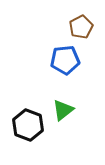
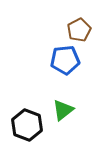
brown pentagon: moved 2 px left, 3 px down
black hexagon: moved 1 px left
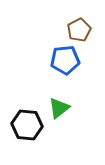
green triangle: moved 4 px left, 2 px up
black hexagon: rotated 16 degrees counterclockwise
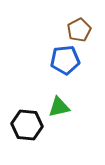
green triangle: moved 1 px up; rotated 25 degrees clockwise
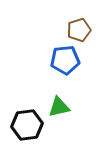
brown pentagon: rotated 10 degrees clockwise
black hexagon: rotated 12 degrees counterclockwise
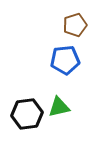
brown pentagon: moved 4 px left, 5 px up
black hexagon: moved 11 px up
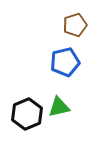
blue pentagon: moved 2 px down; rotated 8 degrees counterclockwise
black hexagon: rotated 16 degrees counterclockwise
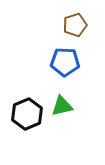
blue pentagon: rotated 16 degrees clockwise
green triangle: moved 3 px right, 1 px up
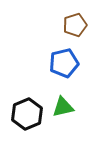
blue pentagon: moved 1 px left, 1 px down; rotated 16 degrees counterclockwise
green triangle: moved 1 px right, 1 px down
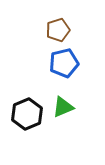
brown pentagon: moved 17 px left, 5 px down
green triangle: rotated 10 degrees counterclockwise
